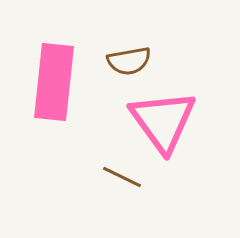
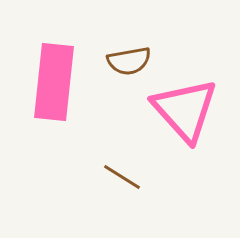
pink triangle: moved 22 px right, 11 px up; rotated 6 degrees counterclockwise
brown line: rotated 6 degrees clockwise
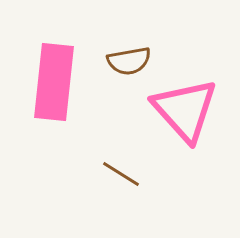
brown line: moved 1 px left, 3 px up
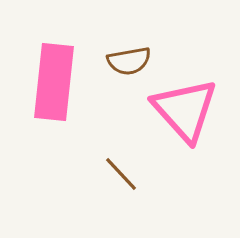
brown line: rotated 15 degrees clockwise
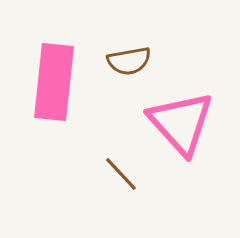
pink triangle: moved 4 px left, 13 px down
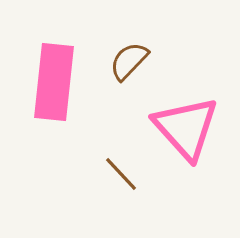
brown semicircle: rotated 144 degrees clockwise
pink triangle: moved 5 px right, 5 px down
